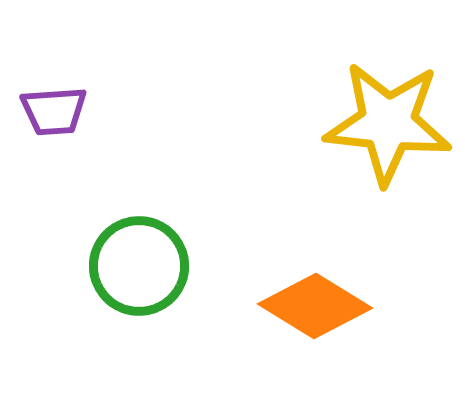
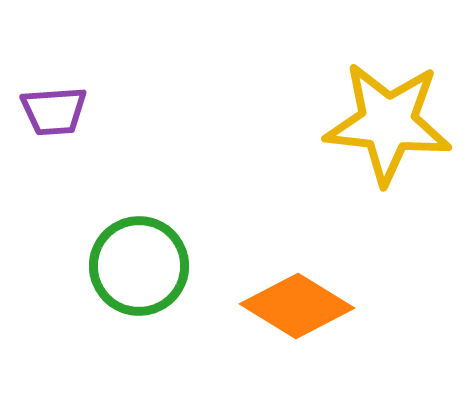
orange diamond: moved 18 px left
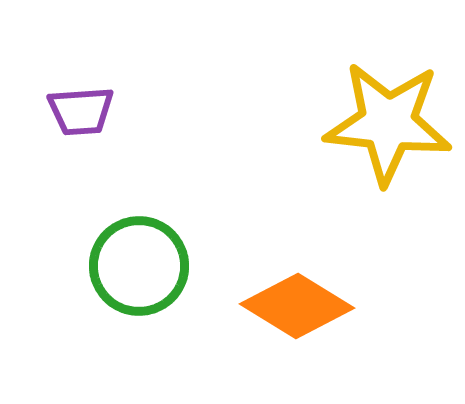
purple trapezoid: moved 27 px right
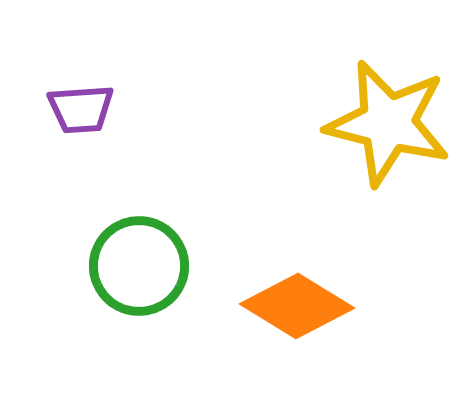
purple trapezoid: moved 2 px up
yellow star: rotated 8 degrees clockwise
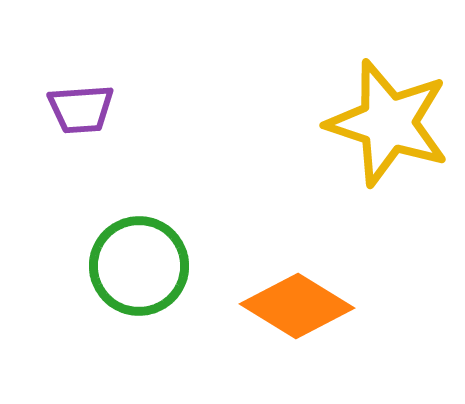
yellow star: rotated 4 degrees clockwise
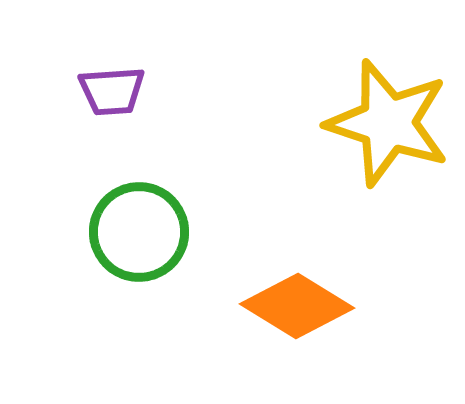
purple trapezoid: moved 31 px right, 18 px up
green circle: moved 34 px up
